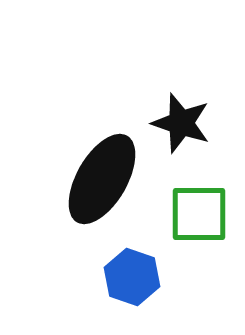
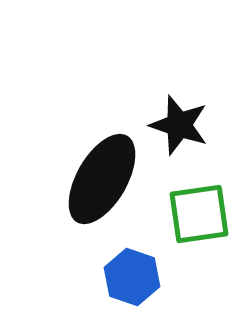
black star: moved 2 px left, 2 px down
green square: rotated 8 degrees counterclockwise
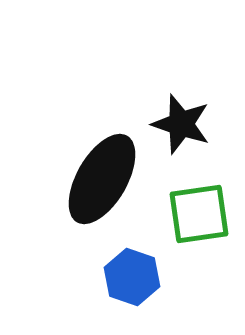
black star: moved 2 px right, 1 px up
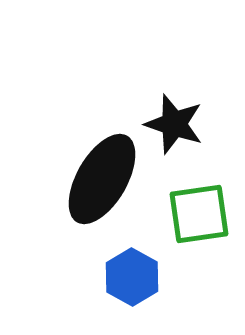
black star: moved 7 px left
blue hexagon: rotated 10 degrees clockwise
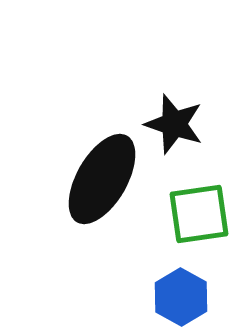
blue hexagon: moved 49 px right, 20 px down
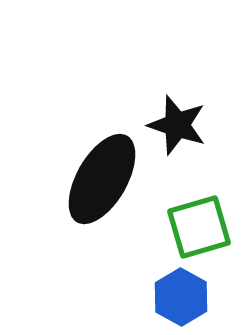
black star: moved 3 px right, 1 px down
green square: moved 13 px down; rotated 8 degrees counterclockwise
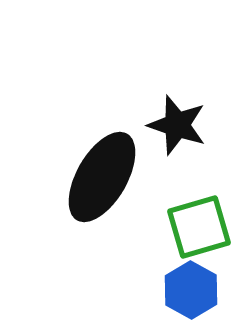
black ellipse: moved 2 px up
blue hexagon: moved 10 px right, 7 px up
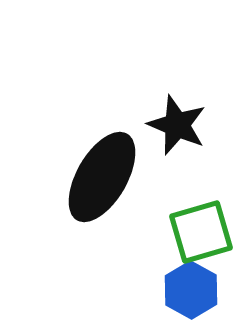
black star: rotated 4 degrees clockwise
green square: moved 2 px right, 5 px down
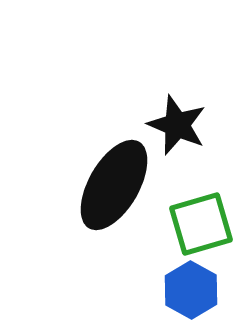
black ellipse: moved 12 px right, 8 px down
green square: moved 8 px up
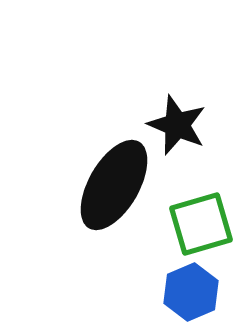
blue hexagon: moved 2 px down; rotated 8 degrees clockwise
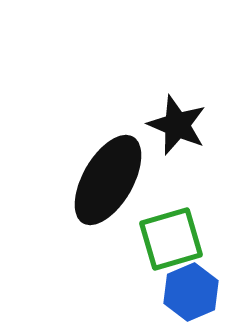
black ellipse: moved 6 px left, 5 px up
green square: moved 30 px left, 15 px down
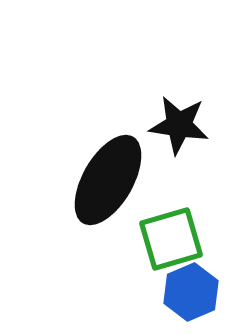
black star: moved 2 px right; rotated 14 degrees counterclockwise
